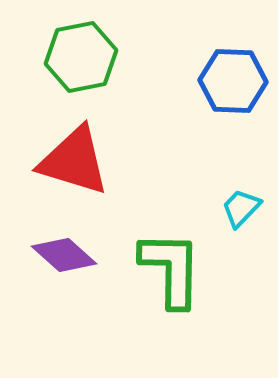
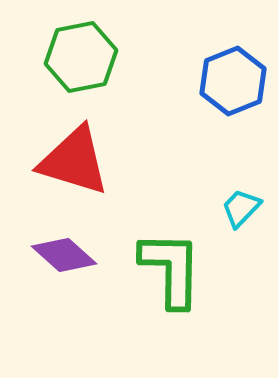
blue hexagon: rotated 24 degrees counterclockwise
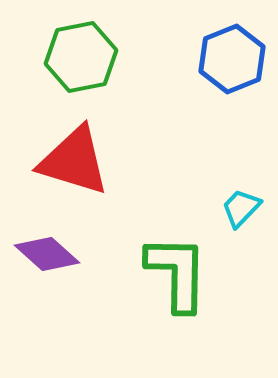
blue hexagon: moved 1 px left, 22 px up
purple diamond: moved 17 px left, 1 px up
green L-shape: moved 6 px right, 4 px down
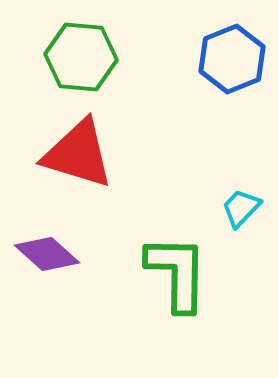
green hexagon: rotated 16 degrees clockwise
red triangle: moved 4 px right, 7 px up
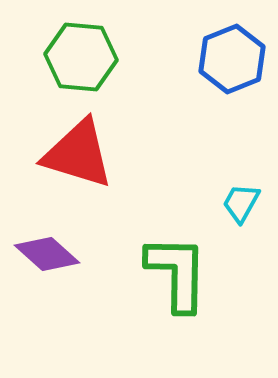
cyan trapezoid: moved 5 px up; rotated 15 degrees counterclockwise
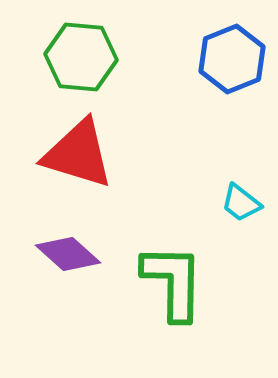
cyan trapezoid: rotated 81 degrees counterclockwise
purple diamond: moved 21 px right
green L-shape: moved 4 px left, 9 px down
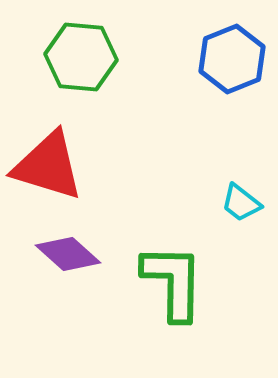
red triangle: moved 30 px left, 12 px down
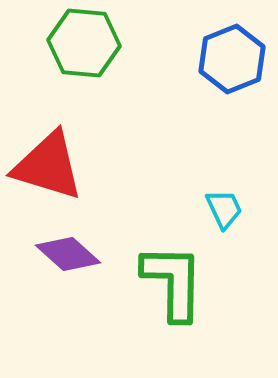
green hexagon: moved 3 px right, 14 px up
cyan trapezoid: moved 17 px left, 6 px down; rotated 153 degrees counterclockwise
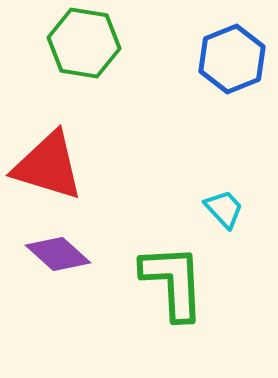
green hexagon: rotated 4 degrees clockwise
cyan trapezoid: rotated 18 degrees counterclockwise
purple diamond: moved 10 px left
green L-shape: rotated 4 degrees counterclockwise
